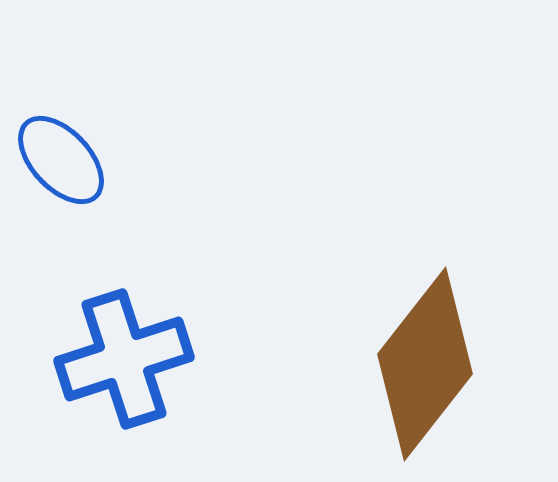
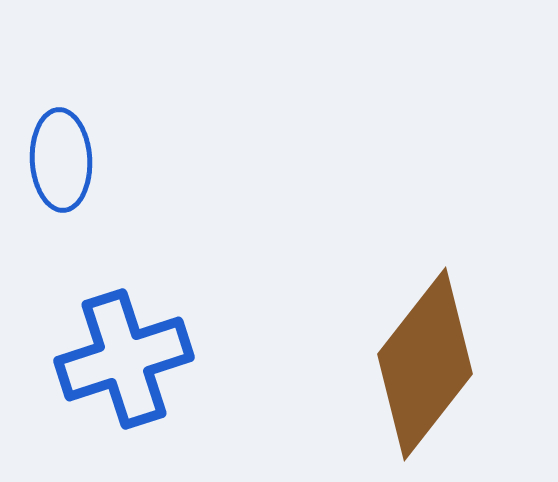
blue ellipse: rotated 40 degrees clockwise
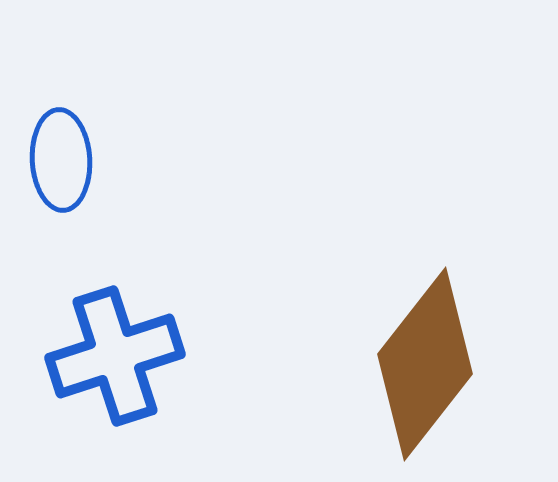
blue cross: moved 9 px left, 3 px up
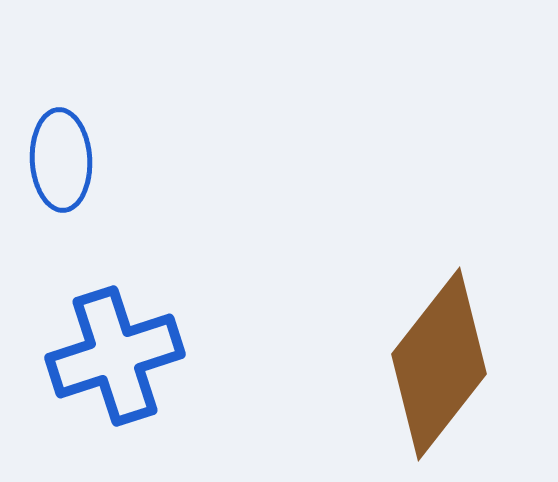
brown diamond: moved 14 px right
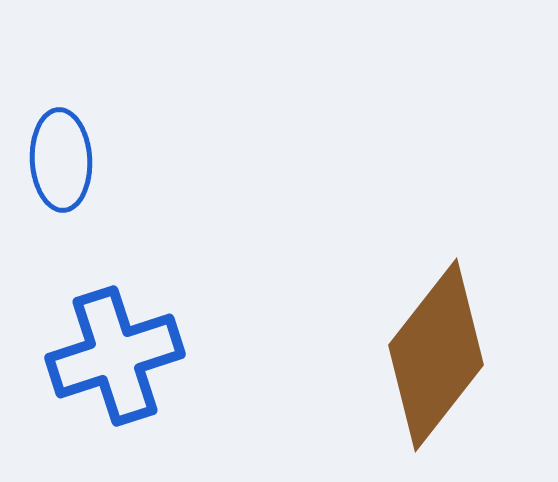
brown diamond: moved 3 px left, 9 px up
